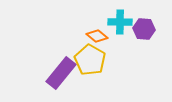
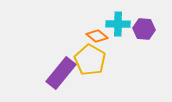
cyan cross: moved 2 px left, 2 px down
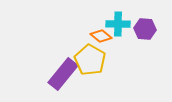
purple hexagon: moved 1 px right
orange diamond: moved 4 px right
purple rectangle: moved 2 px right, 1 px down
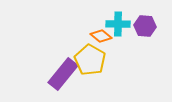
purple hexagon: moved 3 px up
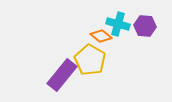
cyan cross: rotated 15 degrees clockwise
purple rectangle: moved 1 px left, 1 px down
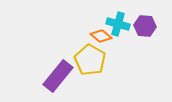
purple rectangle: moved 4 px left, 1 px down
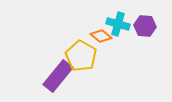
yellow pentagon: moved 9 px left, 4 px up
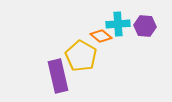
cyan cross: rotated 20 degrees counterclockwise
purple rectangle: rotated 52 degrees counterclockwise
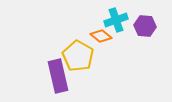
cyan cross: moved 2 px left, 4 px up; rotated 15 degrees counterclockwise
yellow pentagon: moved 3 px left
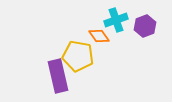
purple hexagon: rotated 25 degrees counterclockwise
orange diamond: moved 2 px left; rotated 15 degrees clockwise
yellow pentagon: rotated 20 degrees counterclockwise
